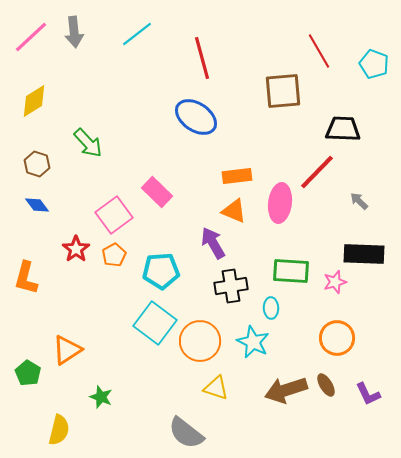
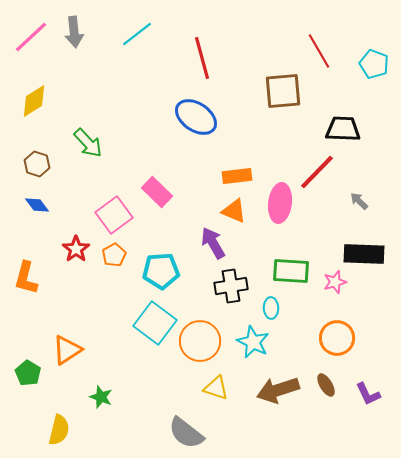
brown arrow at (286, 390): moved 8 px left
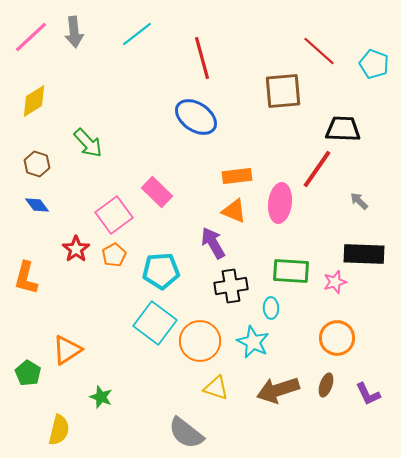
red line at (319, 51): rotated 18 degrees counterclockwise
red line at (317, 172): moved 3 px up; rotated 9 degrees counterclockwise
brown ellipse at (326, 385): rotated 50 degrees clockwise
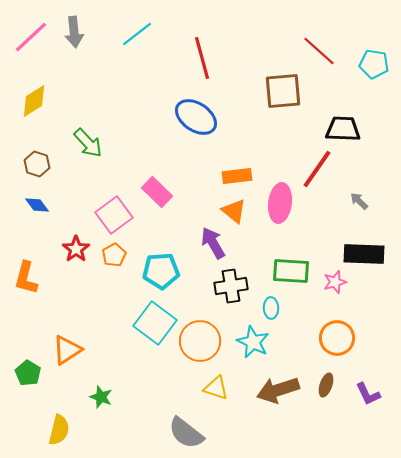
cyan pentagon at (374, 64): rotated 12 degrees counterclockwise
orange triangle at (234, 211): rotated 16 degrees clockwise
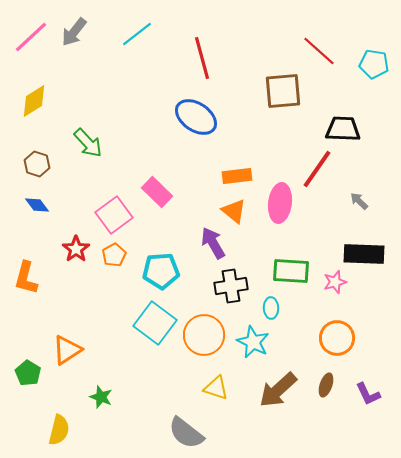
gray arrow at (74, 32): rotated 44 degrees clockwise
orange circle at (200, 341): moved 4 px right, 6 px up
brown arrow at (278, 390): rotated 24 degrees counterclockwise
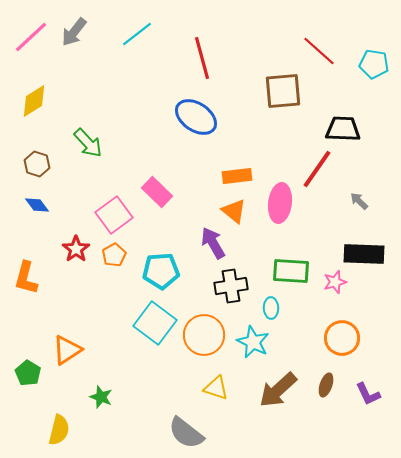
orange circle at (337, 338): moved 5 px right
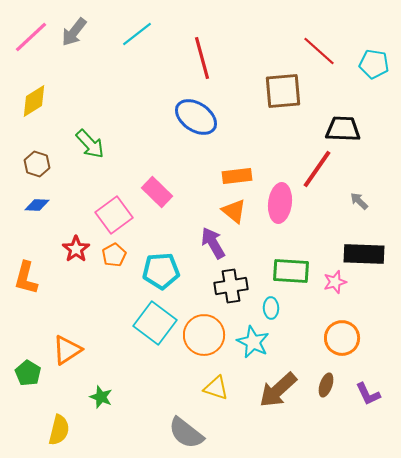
green arrow at (88, 143): moved 2 px right, 1 px down
blue diamond at (37, 205): rotated 50 degrees counterclockwise
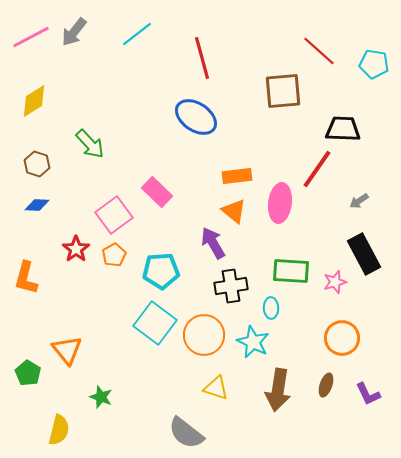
pink line at (31, 37): rotated 15 degrees clockwise
gray arrow at (359, 201): rotated 78 degrees counterclockwise
black rectangle at (364, 254): rotated 60 degrees clockwise
orange triangle at (67, 350): rotated 36 degrees counterclockwise
brown arrow at (278, 390): rotated 39 degrees counterclockwise
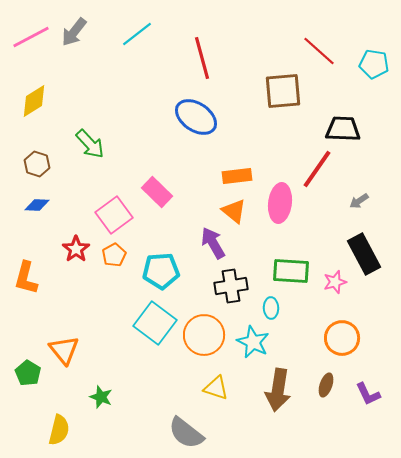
orange triangle at (67, 350): moved 3 px left
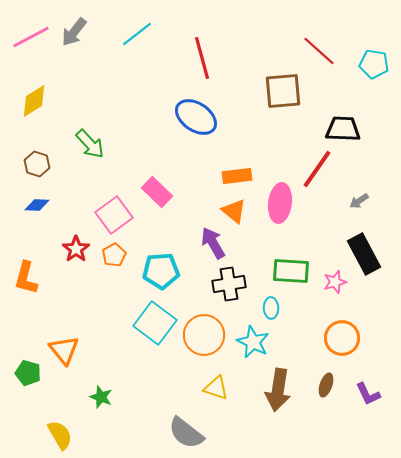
black cross at (231, 286): moved 2 px left, 2 px up
green pentagon at (28, 373): rotated 15 degrees counterclockwise
yellow semicircle at (59, 430): moved 1 px right, 5 px down; rotated 44 degrees counterclockwise
